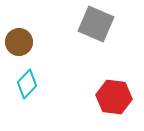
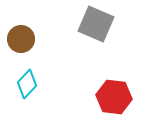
brown circle: moved 2 px right, 3 px up
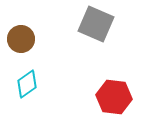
cyan diamond: rotated 12 degrees clockwise
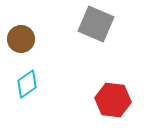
red hexagon: moved 1 px left, 3 px down
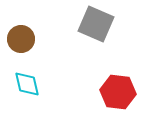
cyan diamond: rotated 68 degrees counterclockwise
red hexagon: moved 5 px right, 8 px up
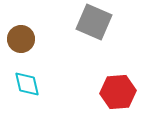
gray square: moved 2 px left, 2 px up
red hexagon: rotated 12 degrees counterclockwise
